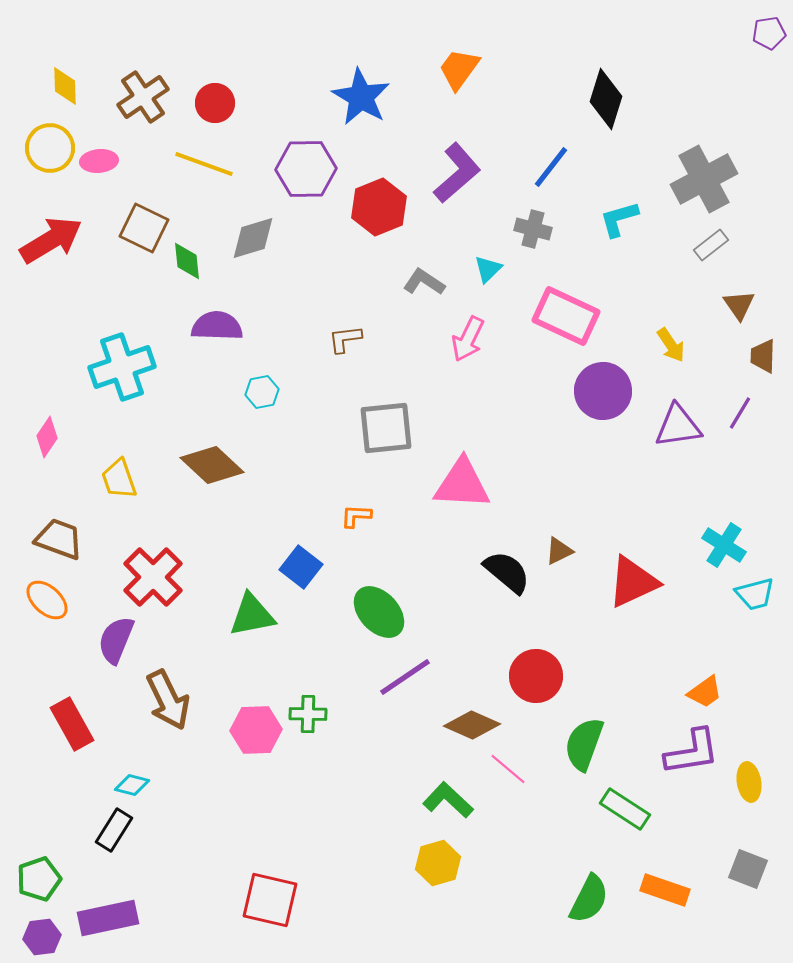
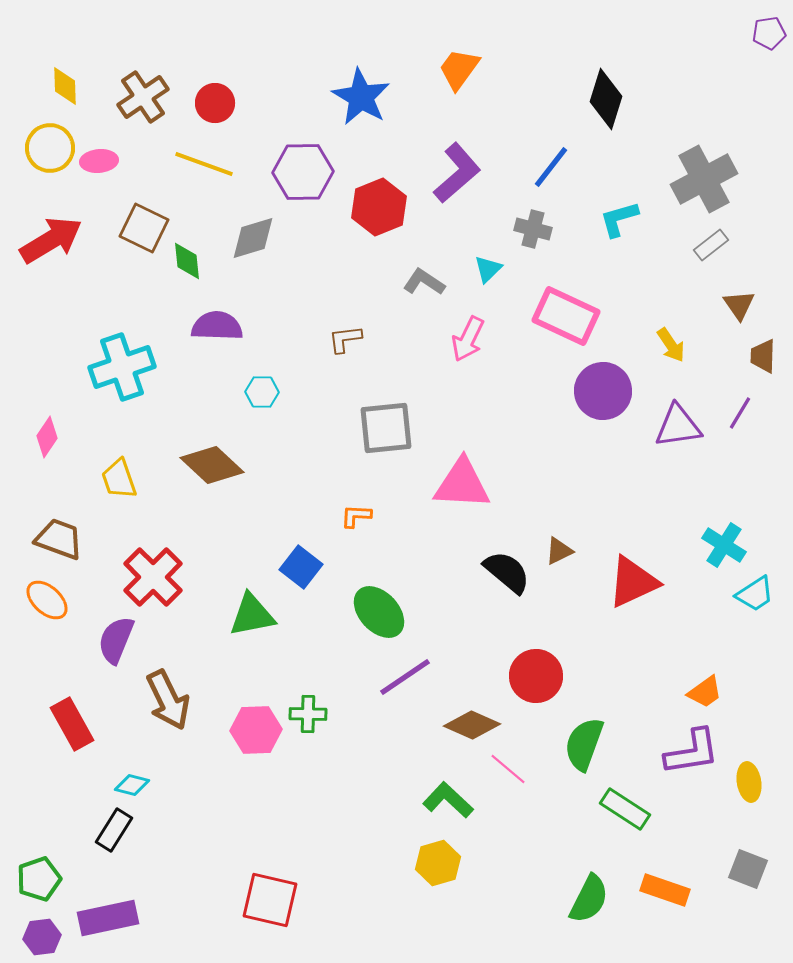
purple hexagon at (306, 169): moved 3 px left, 3 px down
cyan hexagon at (262, 392): rotated 12 degrees clockwise
cyan trapezoid at (755, 594): rotated 18 degrees counterclockwise
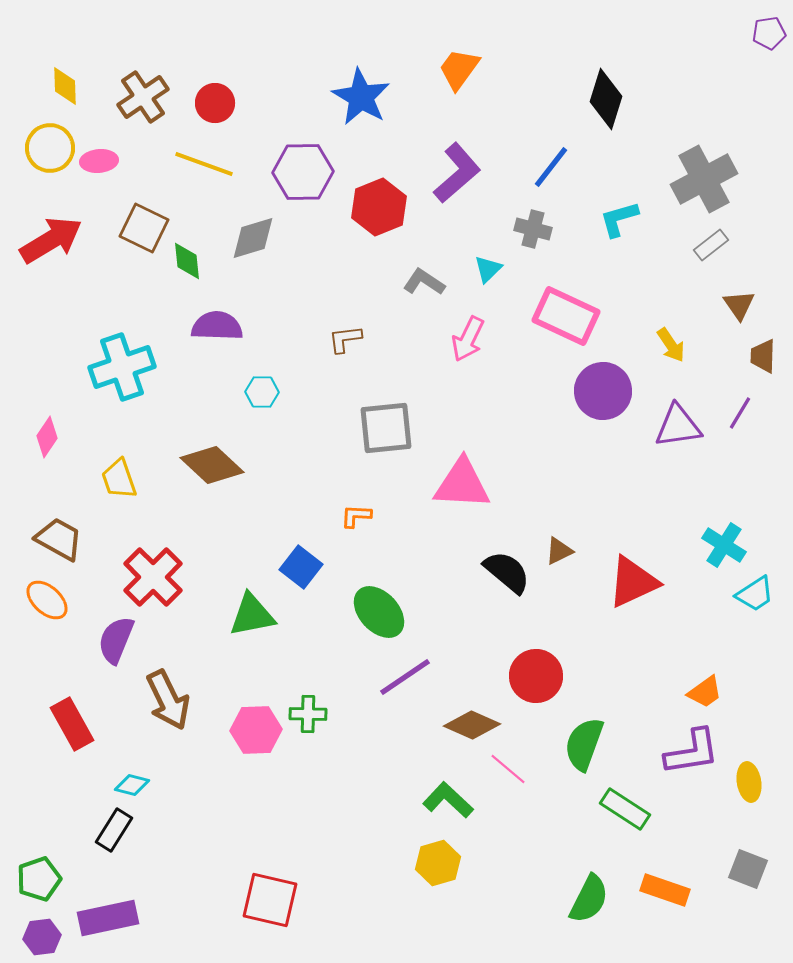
brown trapezoid at (59, 539): rotated 9 degrees clockwise
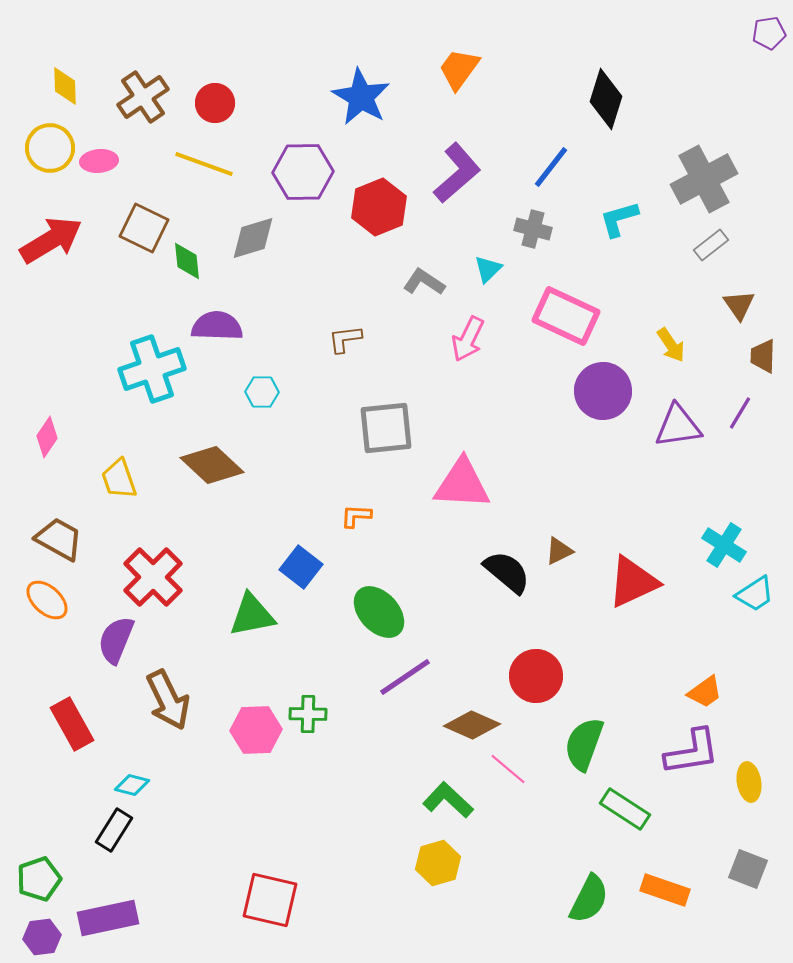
cyan cross at (122, 367): moved 30 px right, 2 px down
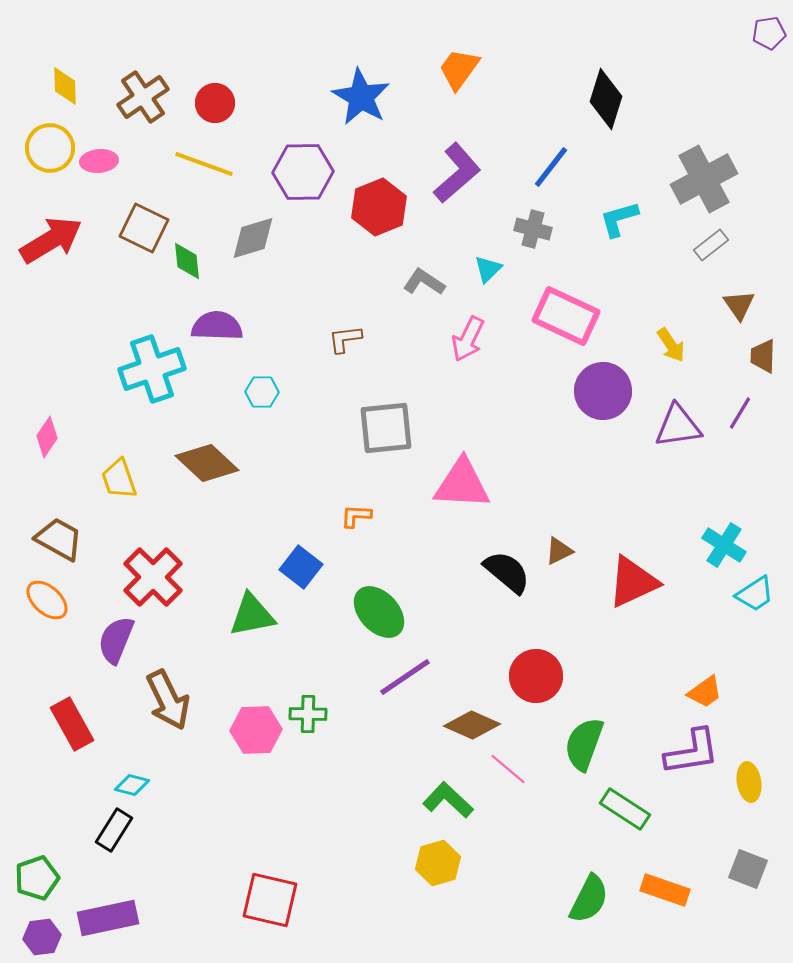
brown diamond at (212, 465): moved 5 px left, 2 px up
green pentagon at (39, 879): moved 2 px left, 1 px up
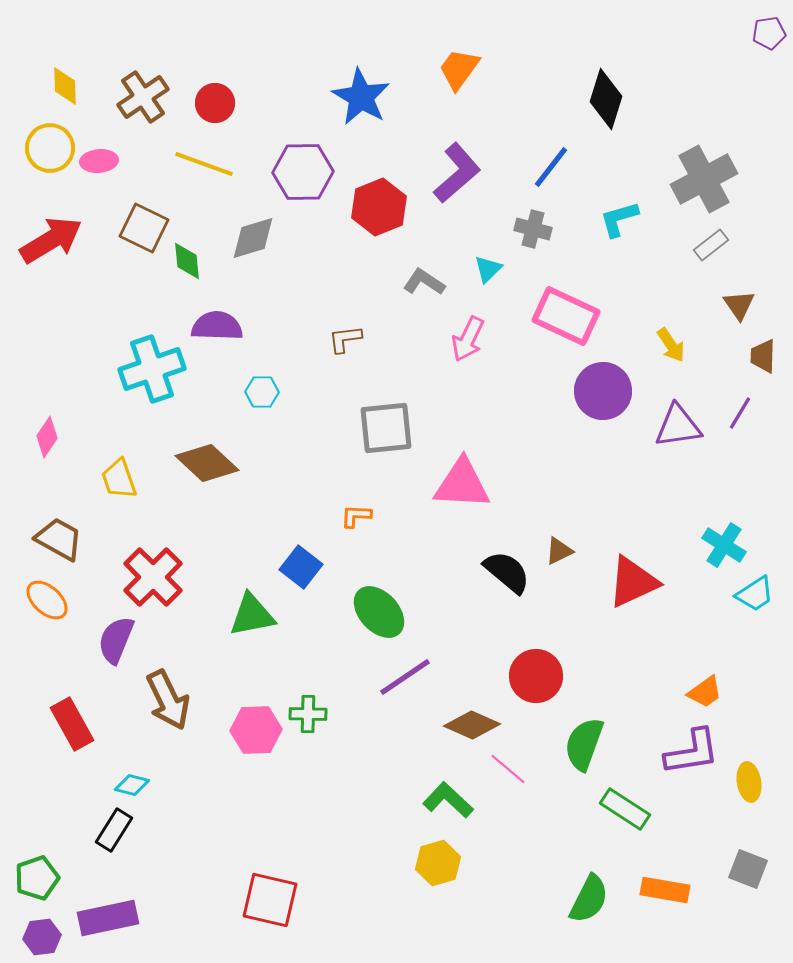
orange rectangle at (665, 890): rotated 9 degrees counterclockwise
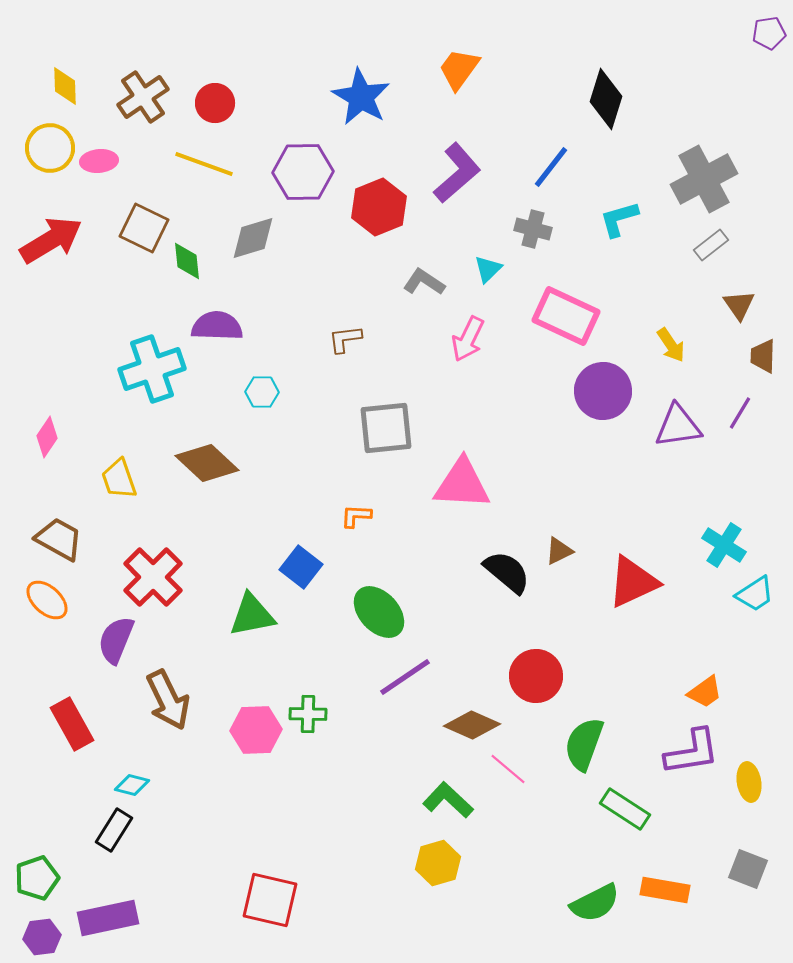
green semicircle at (589, 899): moved 6 px right, 4 px down; rotated 36 degrees clockwise
